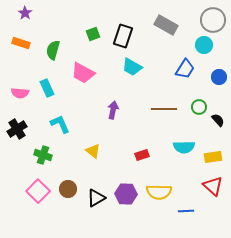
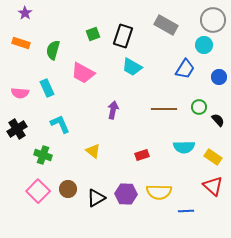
yellow rectangle: rotated 42 degrees clockwise
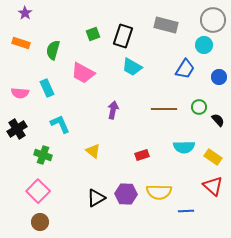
gray rectangle: rotated 15 degrees counterclockwise
brown circle: moved 28 px left, 33 px down
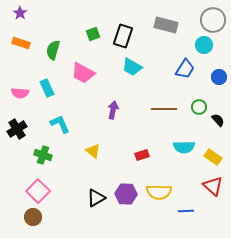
purple star: moved 5 px left
brown circle: moved 7 px left, 5 px up
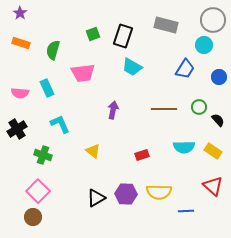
pink trapezoid: rotated 35 degrees counterclockwise
yellow rectangle: moved 6 px up
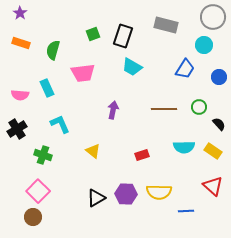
gray circle: moved 3 px up
pink semicircle: moved 2 px down
black semicircle: moved 1 px right, 4 px down
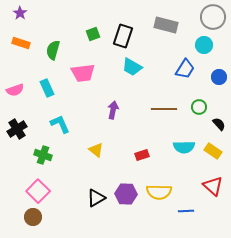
pink semicircle: moved 5 px left, 5 px up; rotated 24 degrees counterclockwise
yellow triangle: moved 3 px right, 1 px up
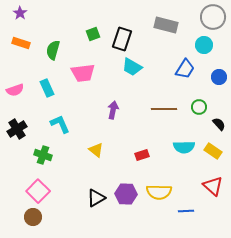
black rectangle: moved 1 px left, 3 px down
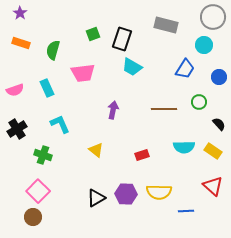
green circle: moved 5 px up
